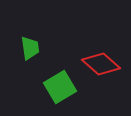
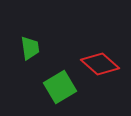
red diamond: moved 1 px left
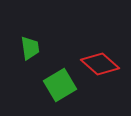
green square: moved 2 px up
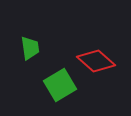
red diamond: moved 4 px left, 3 px up
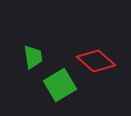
green trapezoid: moved 3 px right, 9 px down
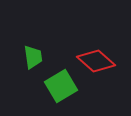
green square: moved 1 px right, 1 px down
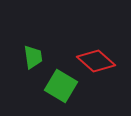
green square: rotated 28 degrees counterclockwise
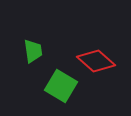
green trapezoid: moved 6 px up
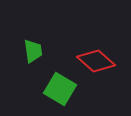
green square: moved 1 px left, 3 px down
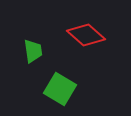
red diamond: moved 10 px left, 26 px up
